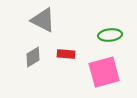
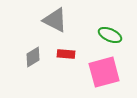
gray triangle: moved 12 px right
green ellipse: rotated 30 degrees clockwise
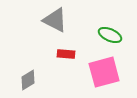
gray diamond: moved 5 px left, 23 px down
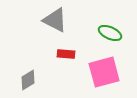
green ellipse: moved 2 px up
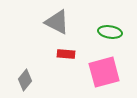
gray triangle: moved 2 px right, 2 px down
green ellipse: moved 1 px up; rotated 15 degrees counterclockwise
gray diamond: moved 3 px left; rotated 20 degrees counterclockwise
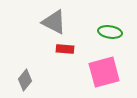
gray triangle: moved 3 px left
red rectangle: moved 1 px left, 5 px up
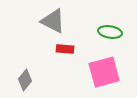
gray triangle: moved 1 px left, 1 px up
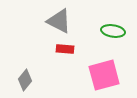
gray triangle: moved 6 px right
green ellipse: moved 3 px right, 1 px up
pink square: moved 3 px down
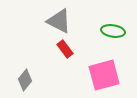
red rectangle: rotated 48 degrees clockwise
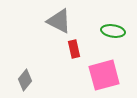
red rectangle: moved 9 px right; rotated 24 degrees clockwise
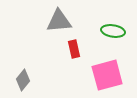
gray triangle: rotated 32 degrees counterclockwise
pink square: moved 3 px right
gray diamond: moved 2 px left
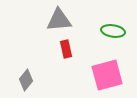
gray triangle: moved 1 px up
red rectangle: moved 8 px left
gray diamond: moved 3 px right
